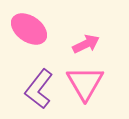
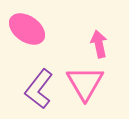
pink ellipse: moved 2 px left
pink arrow: moved 13 px right; rotated 76 degrees counterclockwise
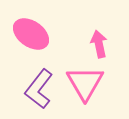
pink ellipse: moved 4 px right, 5 px down
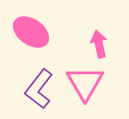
pink ellipse: moved 2 px up
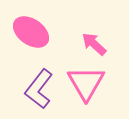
pink arrow: moved 5 px left; rotated 36 degrees counterclockwise
pink triangle: moved 1 px right
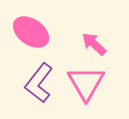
purple L-shape: moved 6 px up
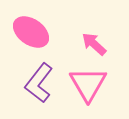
pink triangle: moved 2 px right, 1 px down
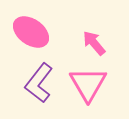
pink arrow: moved 1 px up; rotated 8 degrees clockwise
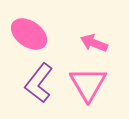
pink ellipse: moved 2 px left, 2 px down
pink arrow: rotated 28 degrees counterclockwise
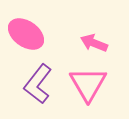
pink ellipse: moved 3 px left
purple L-shape: moved 1 px left, 1 px down
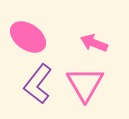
pink ellipse: moved 2 px right, 3 px down
pink triangle: moved 3 px left
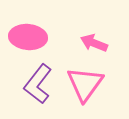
pink ellipse: rotated 30 degrees counterclockwise
pink triangle: rotated 6 degrees clockwise
